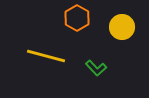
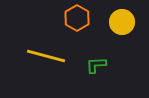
yellow circle: moved 5 px up
green L-shape: moved 3 px up; rotated 130 degrees clockwise
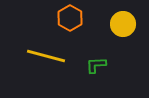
orange hexagon: moved 7 px left
yellow circle: moved 1 px right, 2 px down
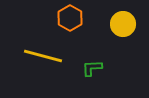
yellow line: moved 3 px left
green L-shape: moved 4 px left, 3 px down
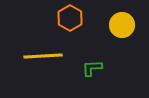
yellow circle: moved 1 px left, 1 px down
yellow line: rotated 18 degrees counterclockwise
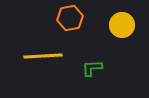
orange hexagon: rotated 20 degrees clockwise
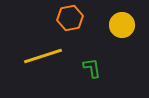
yellow line: rotated 15 degrees counterclockwise
green L-shape: rotated 85 degrees clockwise
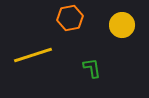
yellow line: moved 10 px left, 1 px up
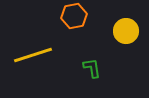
orange hexagon: moved 4 px right, 2 px up
yellow circle: moved 4 px right, 6 px down
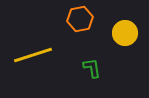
orange hexagon: moved 6 px right, 3 px down
yellow circle: moved 1 px left, 2 px down
